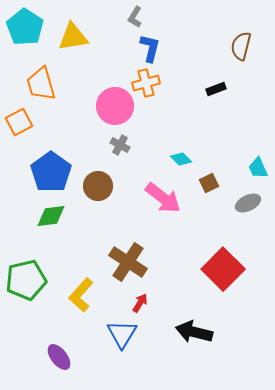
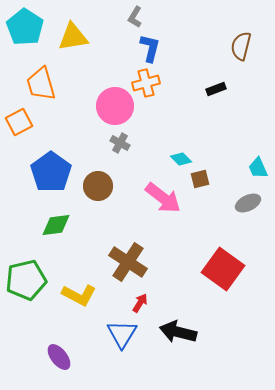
gray cross: moved 2 px up
brown square: moved 9 px left, 4 px up; rotated 12 degrees clockwise
green diamond: moved 5 px right, 9 px down
red square: rotated 9 degrees counterclockwise
yellow L-shape: moved 2 px left; rotated 104 degrees counterclockwise
black arrow: moved 16 px left
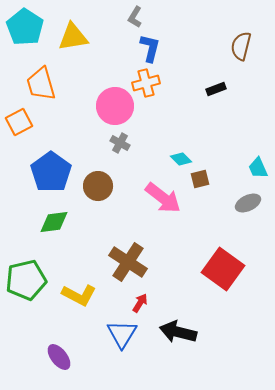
green diamond: moved 2 px left, 3 px up
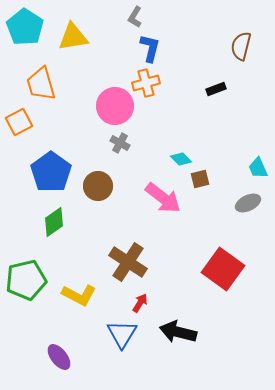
green diamond: rotated 28 degrees counterclockwise
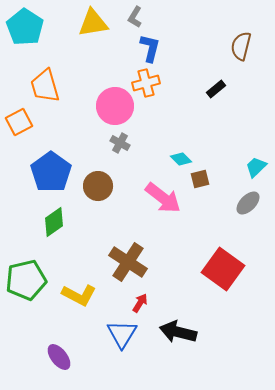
yellow triangle: moved 20 px right, 14 px up
orange trapezoid: moved 4 px right, 2 px down
black rectangle: rotated 18 degrees counterclockwise
cyan trapezoid: moved 2 px left, 1 px up; rotated 70 degrees clockwise
gray ellipse: rotated 20 degrees counterclockwise
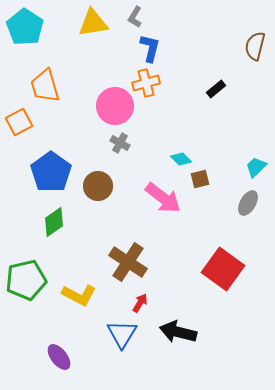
brown semicircle: moved 14 px right
gray ellipse: rotated 15 degrees counterclockwise
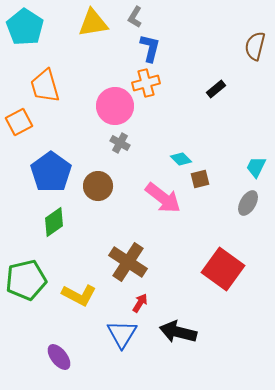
cyan trapezoid: rotated 20 degrees counterclockwise
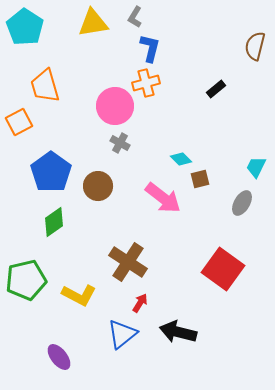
gray ellipse: moved 6 px left
blue triangle: rotated 20 degrees clockwise
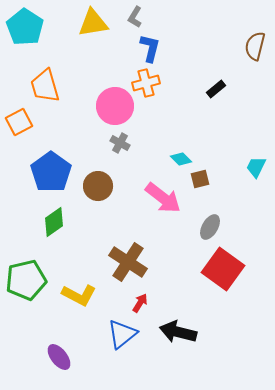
gray ellipse: moved 32 px left, 24 px down
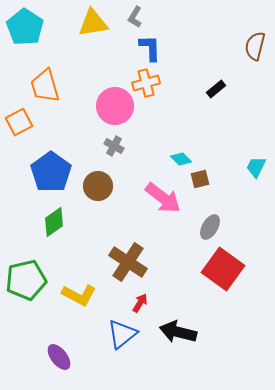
blue L-shape: rotated 16 degrees counterclockwise
gray cross: moved 6 px left, 3 px down
